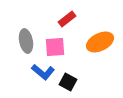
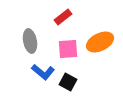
red rectangle: moved 4 px left, 2 px up
gray ellipse: moved 4 px right
pink square: moved 13 px right, 2 px down
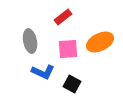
blue L-shape: rotated 15 degrees counterclockwise
black square: moved 4 px right, 2 px down
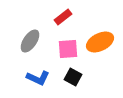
gray ellipse: rotated 45 degrees clockwise
blue L-shape: moved 5 px left, 6 px down
black square: moved 1 px right, 7 px up
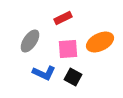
red rectangle: moved 1 px down; rotated 12 degrees clockwise
blue L-shape: moved 6 px right, 5 px up
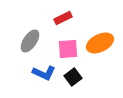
orange ellipse: moved 1 px down
black square: rotated 24 degrees clockwise
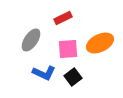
gray ellipse: moved 1 px right, 1 px up
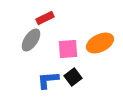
red rectangle: moved 18 px left
blue L-shape: moved 4 px right, 7 px down; rotated 150 degrees clockwise
